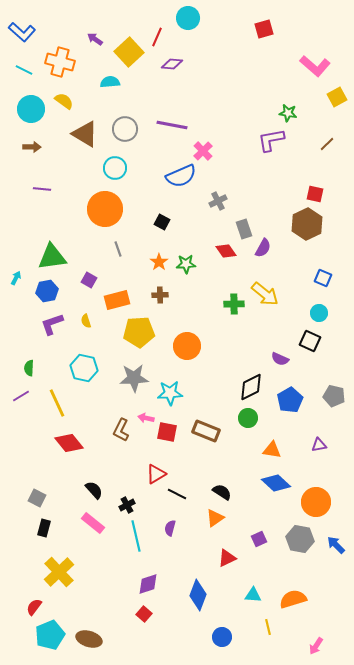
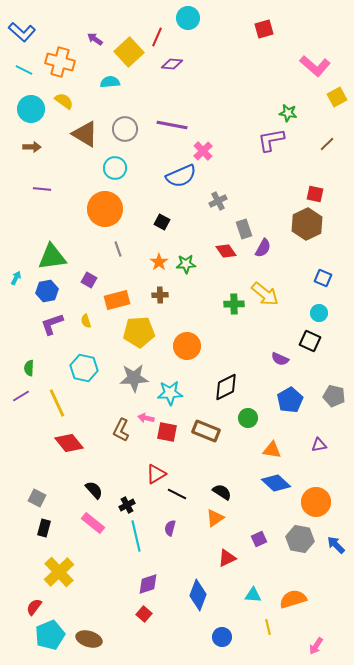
black diamond at (251, 387): moved 25 px left
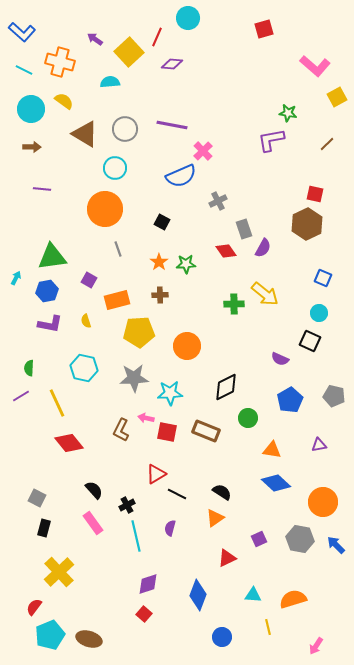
purple L-shape at (52, 324): moved 2 px left; rotated 150 degrees counterclockwise
orange circle at (316, 502): moved 7 px right
pink rectangle at (93, 523): rotated 15 degrees clockwise
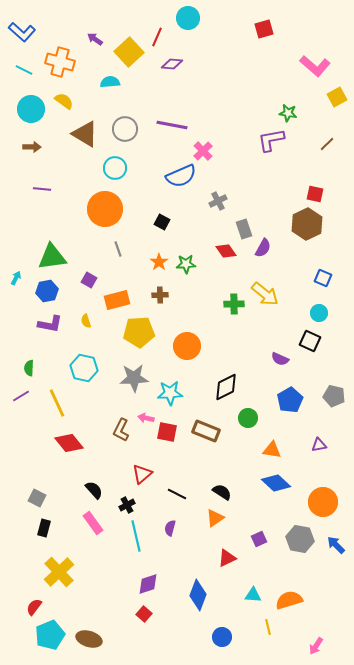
red triangle at (156, 474): moved 14 px left; rotated 10 degrees counterclockwise
orange semicircle at (293, 599): moved 4 px left, 1 px down
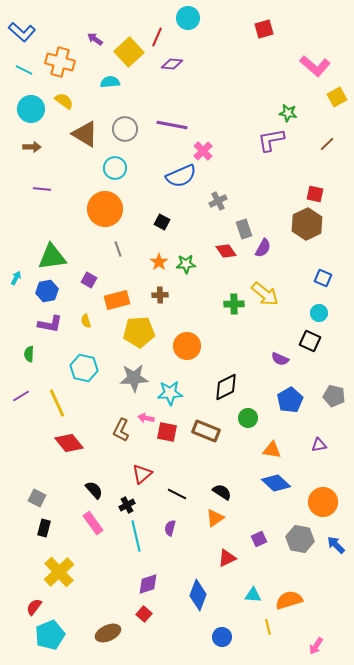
green semicircle at (29, 368): moved 14 px up
brown ellipse at (89, 639): moved 19 px right, 6 px up; rotated 40 degrees counterclockwise
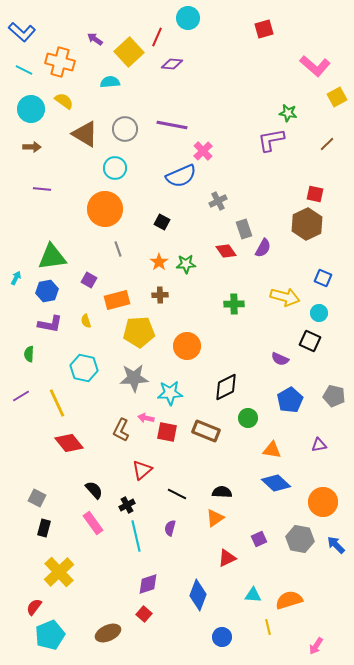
yellow arrow at (265, 294): moved 20 px right, 3 px down; rotated 24 degrees counterclockwise
red triangle at (142, 474): moved 4 px up
black semicircle at (222, 492): rotated 30 degrees counterclockwise
